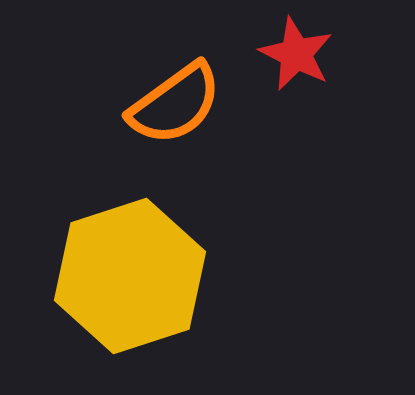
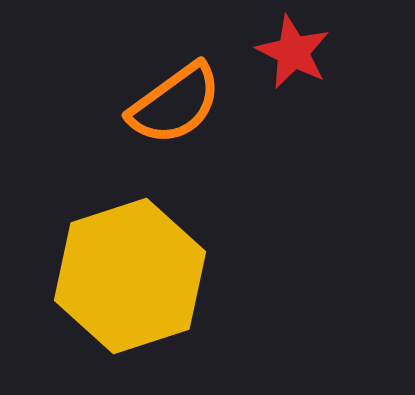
red star: moved 3 px left, 2 px up
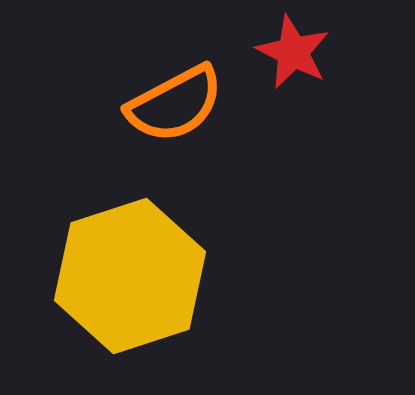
orange semicircle: rotated 8 degrees clockwise
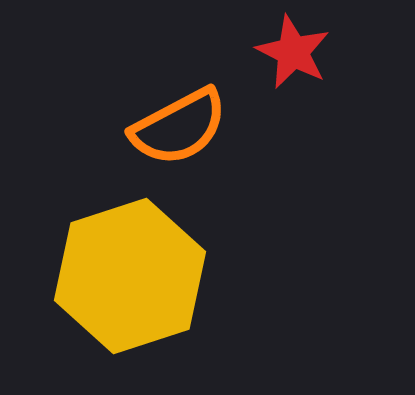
orange semicircle: moved 4 px right, 23 px down
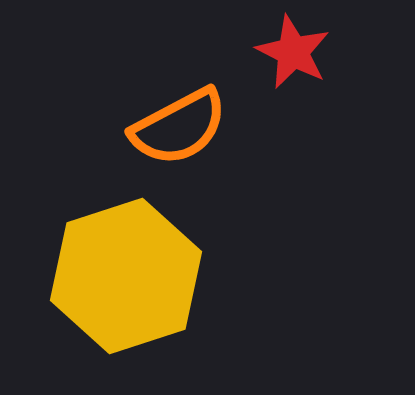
yellow hexagon: moved 4 px left
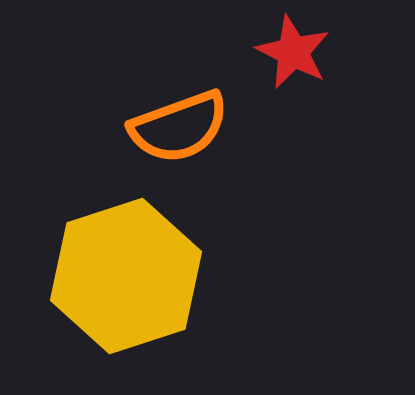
orange semicircle: rotated 8 degrees clockwise
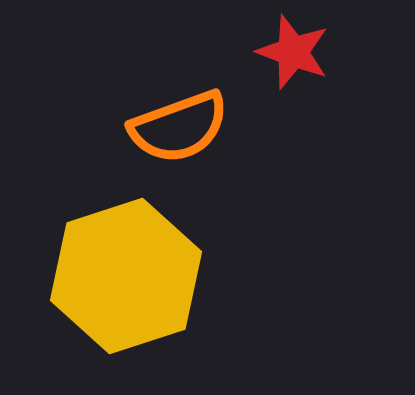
red star: rotated 6 degrees counterclockwise
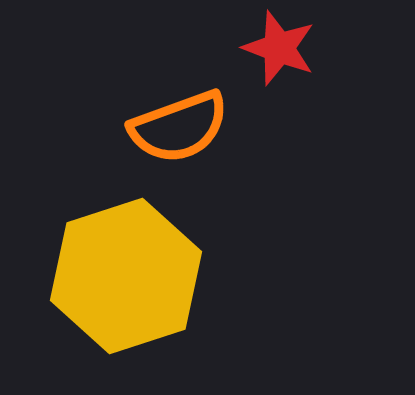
red star: moved 14 px left, 4 px up
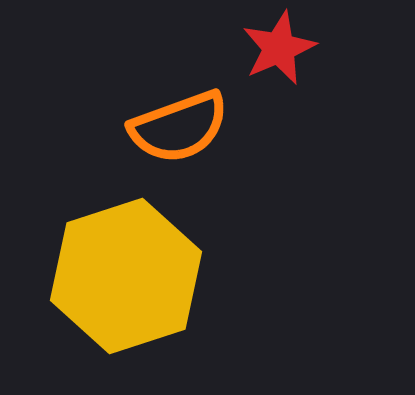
red star: rotated 28 degrees clockwise
